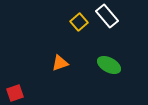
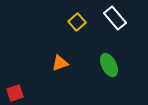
white rectangle: moved 8 px right, 2 px down
yellow square: moved 2 px left
green ellipse: rotated 35 degrees clockwise
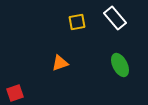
yellow square: rotated 30 degrees clockwise
green ellipse: moved 11 px right
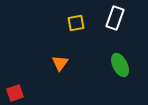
white rectangle: rotated 60 degrees clockwise
yellow square: moved 1 px left, 1 px down
orange triangle: rotated 36 degrees counterclockwise
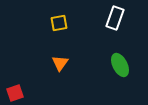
yellow square: moved 17 px left
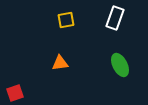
yellow square: moved 7 px right, 3 px up
orange triangle: rotated 48 degrees clockwise
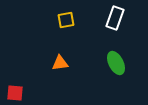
green ellipse: moved 4 px left, 2 px up
red square: rotated 24 degrees clockwise
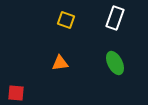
yellow square: rotated 30 degrees clockwise
green ellipse: moved 1 px left
red square: moved 1 px right
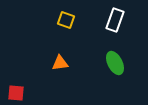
white rectangle: moved 2 px down
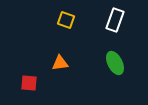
red square: moved 13 px right, 10 px up
